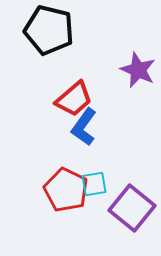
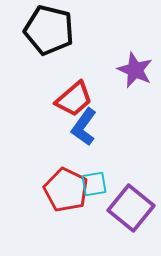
purple star: moved 3 px left
purple square: moved 1 px left
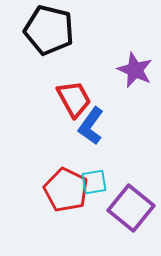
red trapezoid: rotated 78 degrees counterclockwise
blue L-shape: moved 7 px right, 1 px up
cyan square: moved 2 px up
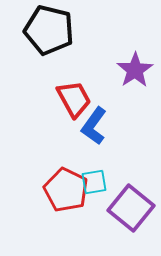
purple star: rotated 15 degrees clockwise
blue L-shape: moved 3 px right
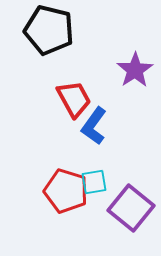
red pentagon: moved 1 px down; rotated 9 degrees counterclockwise
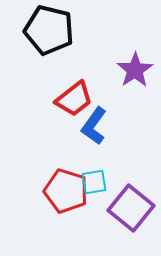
red trapezoid: rotated 81 degrees clockwise
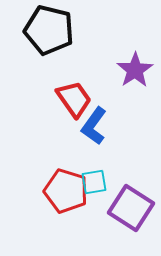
red trapezoid: rotated 87 degrees counterclockwise
purple square: rotated 6 degrees counterclockwise
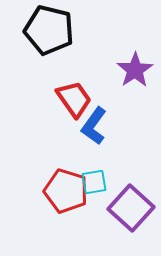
purple square: rotated 9 degrees clockwise
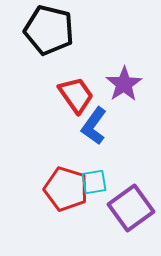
purple star: moved 11 px left, 14 px down
red trapezoid: moved 2 px right, 4 px up
red pentagon: moved 2 px up
purple square: rotated 12 degrees clockwise
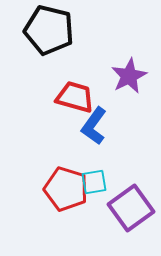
purple star: moved 5 px right, 8 px up; rotated 6 degrees clockwise
red trapezoid: moved 1 px left, 2 px down; rotated 39 degrees counterclockwise
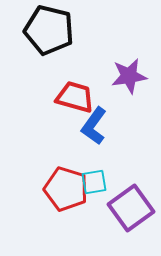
purple star: rotated 18 degrees clockwise
